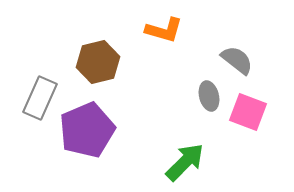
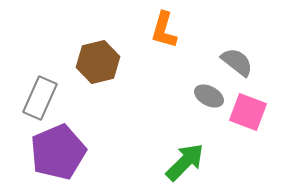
orange L-shape: rotated 90 degrees clockwise
gray semicircle: moved 2 px down
gray ellipse: rotated 48 degrees counterclockwise
purple pentagon: moved 29 px left, 22 px down
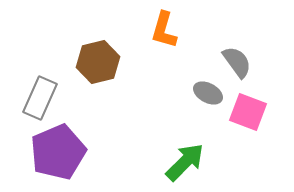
gray semicircle: rotated 16 degrees clockwise
gray ellipse: moved 1 px left, 3 px up
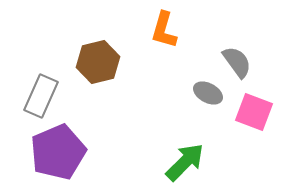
gray rectangle: moved 1 px right, 2 px up
pink square: moved 6 px right
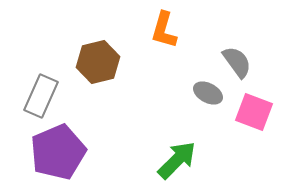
green arrow: moved 8 px left, 2 px up
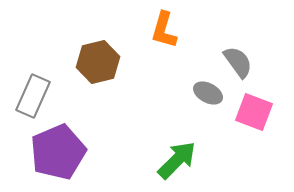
gray semicircle: moved 1 px right
gray rectangle: moved 8 px left
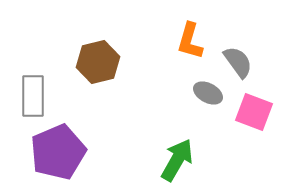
orange L-shape: moved 26 px right, 11 px down
gray rectangle: rotated 24 degrees counterclockwise
green arrow: rotated 15 degrees counterclockwise
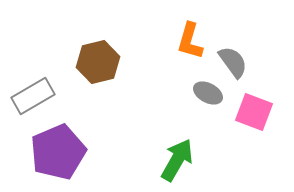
gray semicircle: moved 5 px left
gray rectangle: rotated 60 degrees clockwise
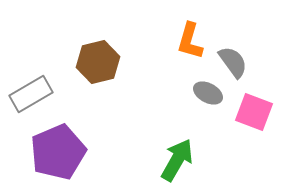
gray rectangle: moved 2 px left, 2 px up
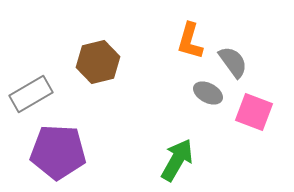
purple pentagon: rotated 26 degrees clockwise
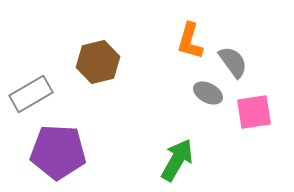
pink square: rotated 30 degrees counterclockwise
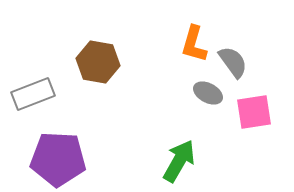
orange L-shape: moved 4 px right, 3 px down
brown hexagon: rotated 24 degrees clockwise
gray rectangle: moved 2 px right; rotated 9 degrees clockwise
purple pentagon: moved 7 px down
green arrow: moved 2 px right, 1 px down
